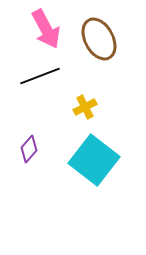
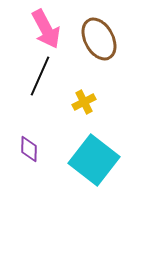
black line: rotated 45 degrees counterclockwise
yellow cross: moved 1 px left, 5 px up
purple diamond: rotated 40 degrees counterclockwise
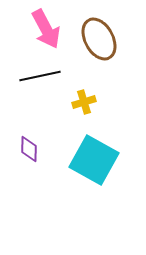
black line: rotated 54 degrees clockwise
yellow cross: rotated 10 degrees clockwise
cyan square: rotated 9 degrees counterclockwise
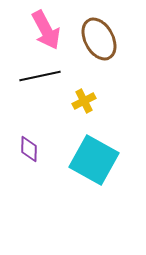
pink arrow: moved 1 px down
yellow cross: moved 1 px up; rotated 10 degrees counterclockwise
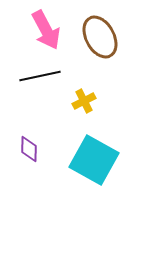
brown ellipse: moved 1 px right, 2 px up
